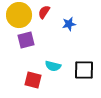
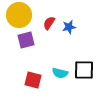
red semicircle: moved 5 px right, 11 px down
blue star: moved 3 px down
cyan semicircle: moved 7 px right, 7 px down
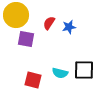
yellow circle: moved 3 px left
purple square: moved 1 px up; rotated 24 degrees clockwise
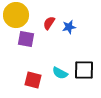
cyan semicircle: rotated 14 degrees clockwise
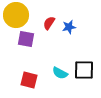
red square: moved 4 px left
